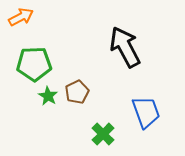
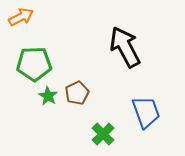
brown pentagon: moved 1 px down
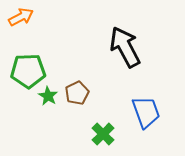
green pentagon: moved 6 px left, 7 px down
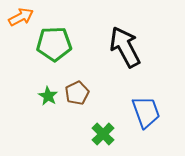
green pentagon: moved 26 px right, 27 px up
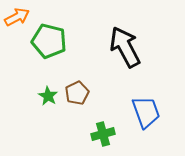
orange arrow: moved 4 px left
green pentagon: moved 5 px left, 3 px up; rotated 16 degrees clockwise
green cross: rotated 30 degrees clockwise
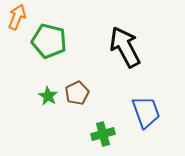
orange arrow: rotated 40 degrees counterclockwise
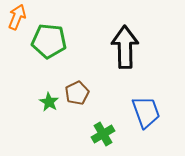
green pentagon: rotated 8 degrees counterclockwise
black arrow: rotated 27 degrees clockwise
green star: moved 1 px right, 6 px down
green cross: rotated 15 degrees counterclockwise
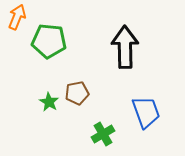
brown pentagon: rotated 15 degrees clockwise
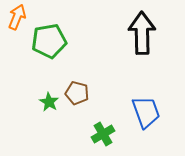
green pentagon: rotated 16 degrees counterclockwise
black arrow: moved 17 px right, 14 px up
brown pentagon: rotated 25 degrees clockwise
